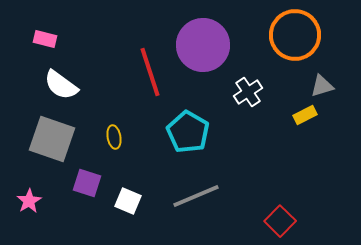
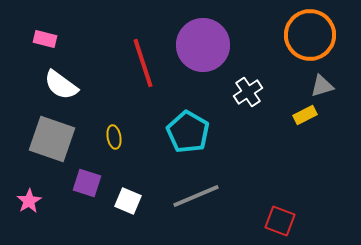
orange circle: moved 15 px right
red line: moved 7 px left, 9 px up
red square: rotated 24 degrees counterclockwise
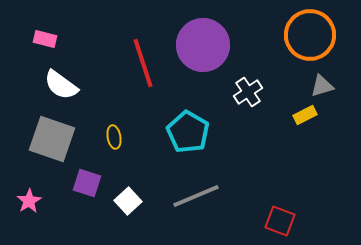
white square: rotated 24 degrees clockwise
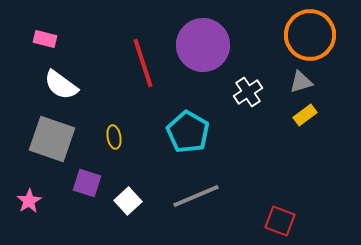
gray triangle: moved 21 px left, 4 px up
yellow rectangle: rotated 10 degrees counterclockwise
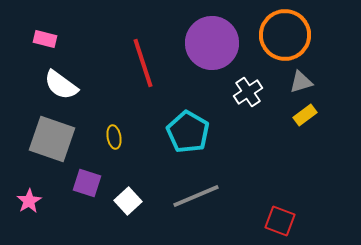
orange circle: moved 25 px left
purple circle: moved 9 px right, 2 px up
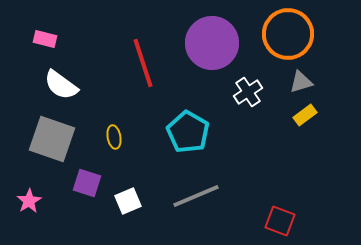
orange circle: moved 3 px right, 1 px up
white square: rotated 20 degrees clockwise
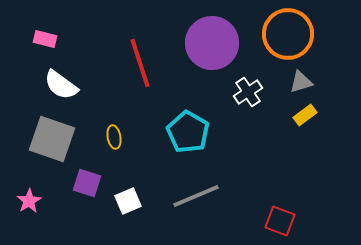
red line: moved 3 px left
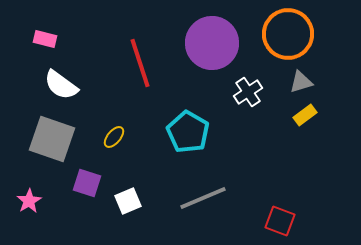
yellow ellipse: rotated 50 degrees clockwise
gray line: moved 7 px right, 2 px down
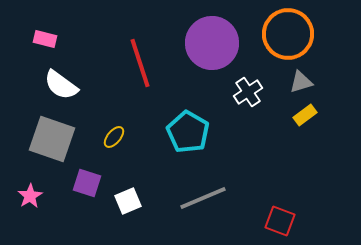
pink star: moved 1 px right, 5 px up
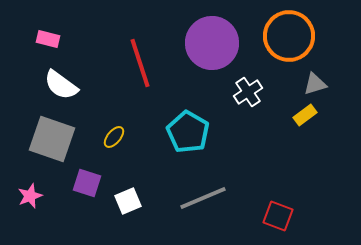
orange circle: moved 1 px right, 2 px down
pink rectangle: moved 3 px right
gray triangle: moved 14 px right, 2 px down
pink star: rotated 10 degrees clockwise
red square: moved 2 px left, 5 px up
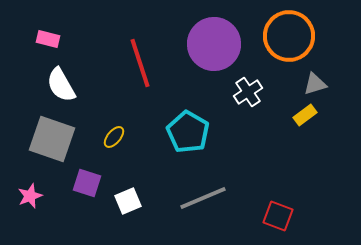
purple circle: moved 2 px right, 1 px down
white semicircle: rotated 24 degrees clockwise
